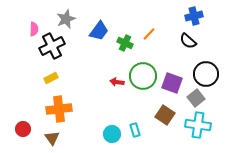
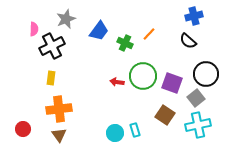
yellow rectangle: rotated 56 degrees counterclockwise
cyan cross: rotated 20 degrees counterclockwise
cyan circle: moved 3 px right, 1 px up
brown triangle: moved 7 px right, 3 px up
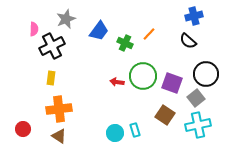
brown triangle: moved 1 px down; rotated 21 degrees counterclockwise
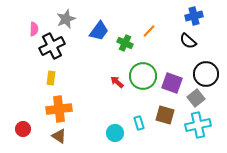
orange line: moved 3 px up
red arrow: rotated 32 degrees clockwise
brown square: rotated 18 degrees counterclockwise
cyan rectangle: moved 4 px right, 7 px up
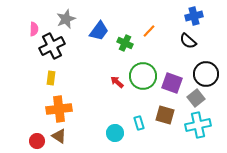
red circle: moved 14 px right, 12 px down
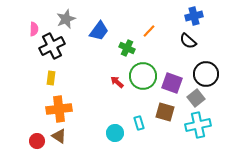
green cross: moved 2 px right, 5 px down
brown square: moved 3 px up
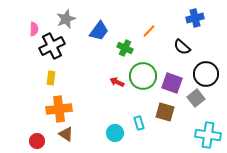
blue cross: moved 1 px right, 2 px down
black semicircle: moved 6 px left, 6 px down
green cross: moved 2 px left
red arrow: rotated 16 degrees counterclockwise
cyan cross: moved 10 px right, 10 px down; rotated 20 degrees clockwise
brown triangle: moved 7 px right, 2 px up
